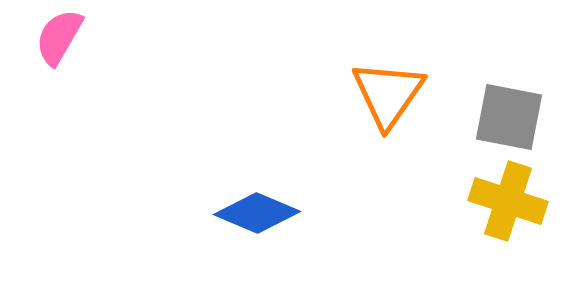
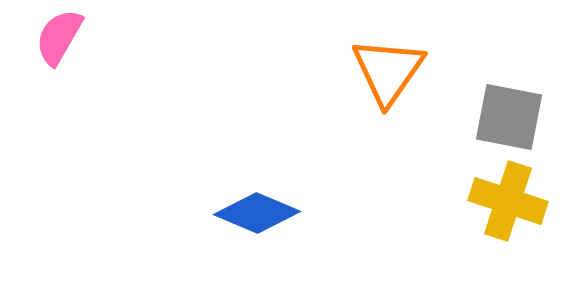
orange triangle: moved 23 px up
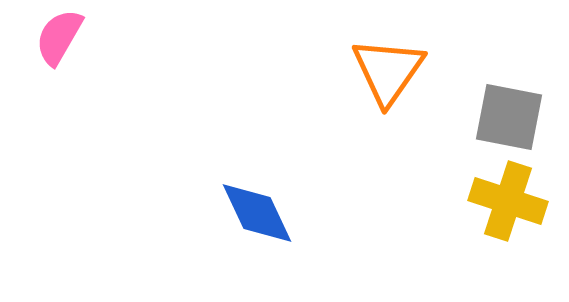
blue diamond: rotated 42 degrees clockwise
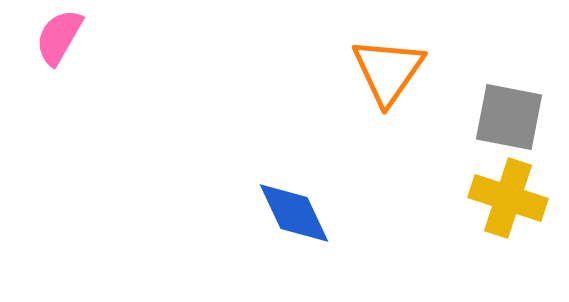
yellow cross: moved 3 px up
blue diamond: moved 37 px right
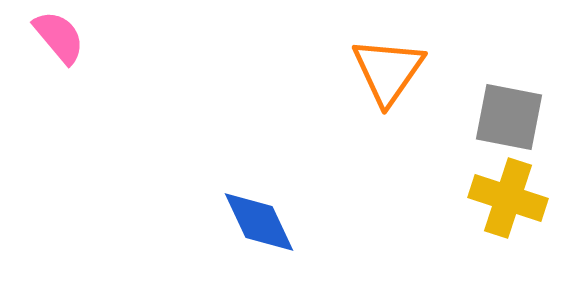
pink semicircle: rotated 110 degrees clockwise
blue diamond: moved 35 px left, 9 px down
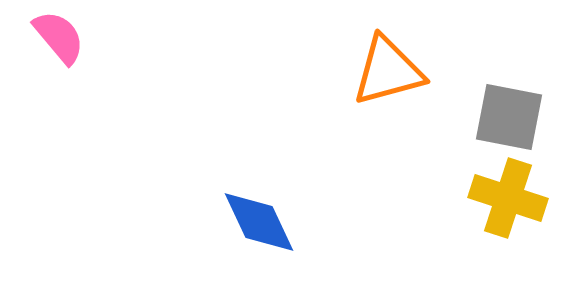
orange triangle: rotated 40 degrees clockwise
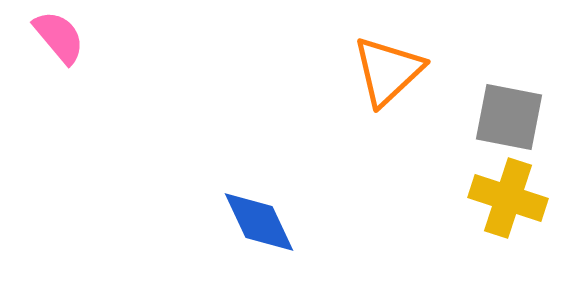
orange triangle: rotated 28 degrees counterclockwise
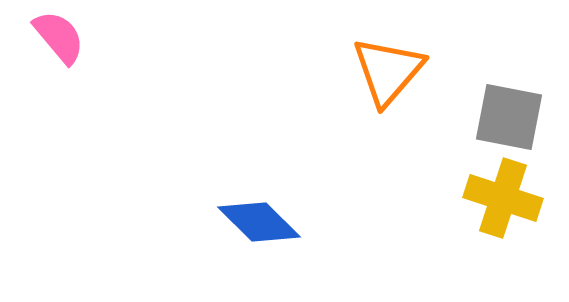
orange triangle: rotated 6 degrees counterclockwise
yellow cross: moved 5 px left
blue diamond: rotated 20 degrees counterclockwise
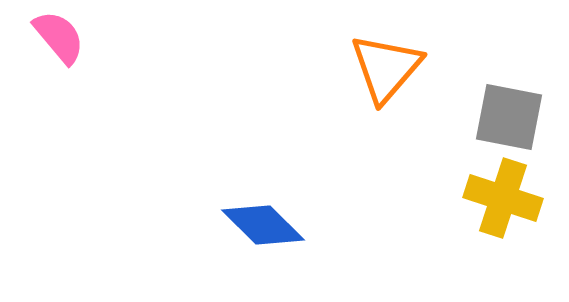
orange triangle: moved 2 px left, 3 px up
blue diamond: moved 4 px right, 3 px down
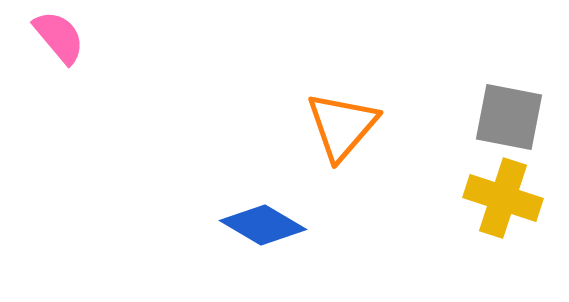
orange triangle: moved 44 px left, 58 px down
blue diamond: rotated 14 degrees counterclockwise
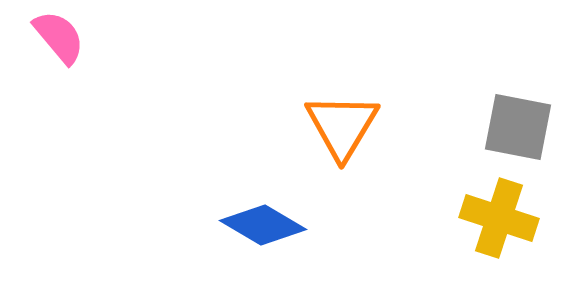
gray square: moved 9 px right, 10 px down
orange triangle: rotated 10 degrees counterclockwise
yellow cross: moved 4 px left, 20 px down
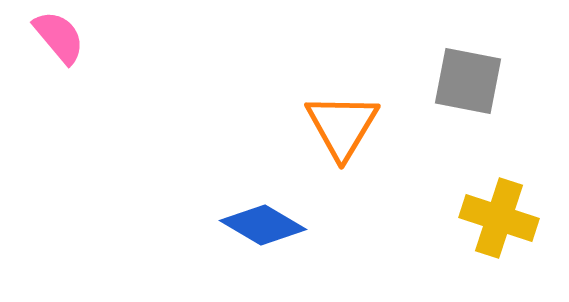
gray square: moved 50 px left, 46 px up
